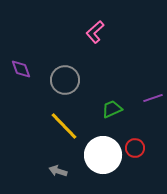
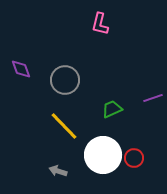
pink L-shape: moved 5 px right, 8 px up; rotated 35 degrees counterclockwise
red circle: moved 1 px left, 10 px down
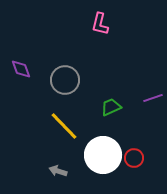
green trapezoid: moved 1 px left, 2 px up
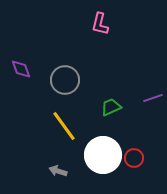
yellow line: rotated 8 degrees clockwise
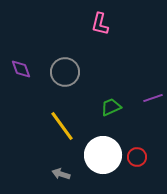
gray circle: moved 8 px up
yellow line: moved 2 px left
red circle: moved 3 px right, 1 px up
gray arrow: moved 3 px right, 3 px down
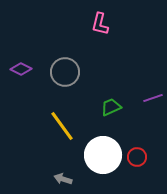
purple diamond: rotated 45 degrees counterclockwise
gray arrow: moved 2 px right, 5 px down
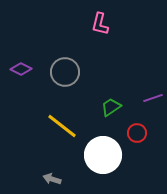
green trapezoid: rotated 10 degrees counterclockwise
yellow line: rotated 16 degrees counterclockwise
red circle: moved 24 px up
gray arrow: moved 11 px left
